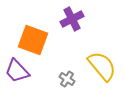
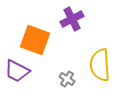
orange square: moved 2 px right
yellow semicircle: moved 2 px left, 1 px up; rotated 144 degrees counterclockwise
purple trapezoid: rotated 20 degrees counterclockwise
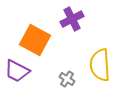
orange square: rotated 8 degrees clockwise
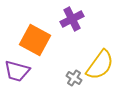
yellow semicircle: rotated 140 degrees counterclockwise
purple trapezoid: rotated 12 degrees counterclockwise
gray cross: moved 7 px right, 1 px up
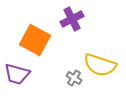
yellow semicircle: rotated 72 degrees clockwise
purple trapezoid: moved 3 px down
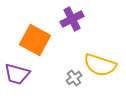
gray cross: rotated 21 degrees clockwise
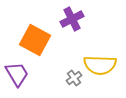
yellow semicircle: rotated 16 degrees counterclockwise
purple trapezoid: rotated 136 degrees counterclockwise
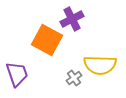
orange square: moved 12 px right
purple trapezoid: rotated 12 degrees clockwise
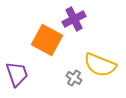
purple cross: moved 2 px right
yellow semicircle: rotated 20 degrees clockwise
gray cross: rotated 21 degrees counterclockwise
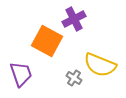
orange square: moved 1 px down
purple trapezoid: moved 4 px right
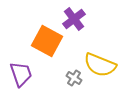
purple cross: rotated 10 degrees counterclockwise
